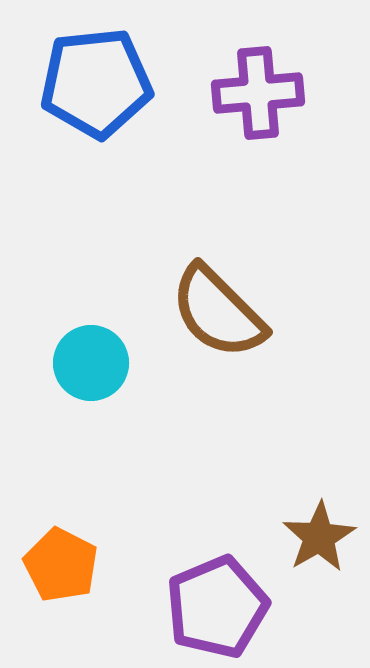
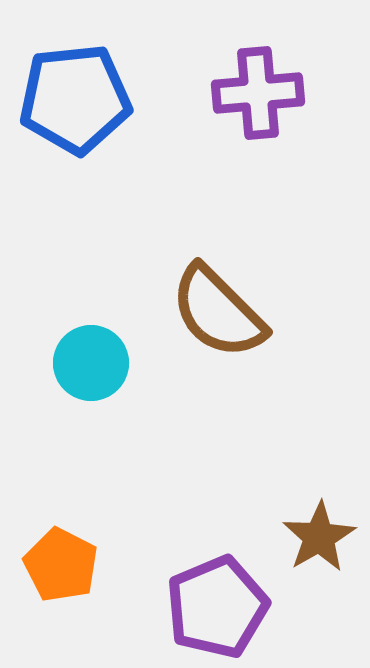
blue pentagon: moved 21 px left, 16 px down
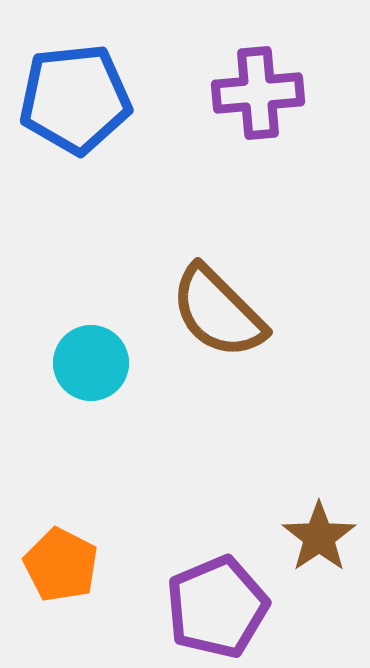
brown star: rotated 4 degrees counterclockwise
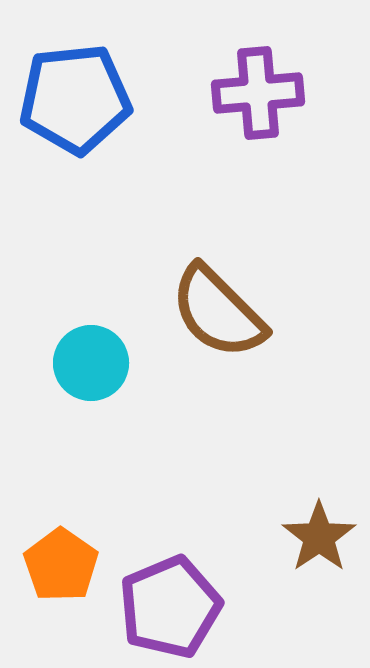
orange pentagon: rotated 8 degrees clockwise
purple pentagon: moved 47 px left
